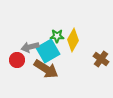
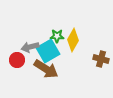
brown cross: rotated 21 degrees counterclockwise
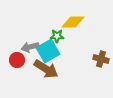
yellow diamond: moved 18 px up; rotated 60 degrees clockwise
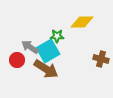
yellow diamond: moved 9 px right
gray arrow: rotated 48 degrees clockwise
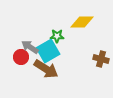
red circle: moved 4 px right, 3 px up
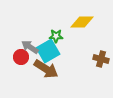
green star: moved 1 px left
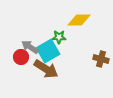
yellow diamond: moved 3 px left, 2 px up
green star: moved 3 px right, 1 px down
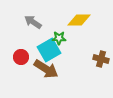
green star: moved 1 px down
gray arrow: moved 3 px right, 25 px up
cyan square: moved 1 px right, 1 px up
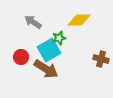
green star: rotated 16 degrees counterclockwise
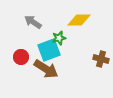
cyan square: rotated 10 degrees clockwise
